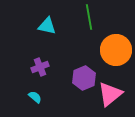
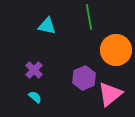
purple cross: moved 6 px left, 3 px down; rotated 24 degrees counterclockwise
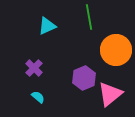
cyan triangle: rotated 36 degrees counterclockwise
purple cross: moved 2 px up
cyan semicircle: moved 3 px right
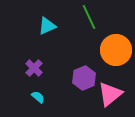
green line: rotated 15 degrees counterclockwise
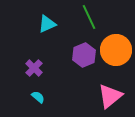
cyan triangle: moved 2 px up
purple hexagon: moved 23 px up
pink triangle: moved 2 px down
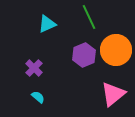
pink triangle: moved 3 px right, 2 px up
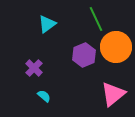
green line: moved 7 px right, 2 px down
cyan triangle: rotated 12 degrees counterclockwise
orange circle: moved 3 px up
cyan semicircle: moved 6 px right, 1 px up
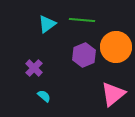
green line: moved 14 px left, 1 px down; rotated 60 degrees counterclockwise
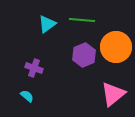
purple cross: rotated 24 degrees counterclockwise
cyan semicircle: moved 17 px left
